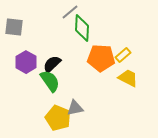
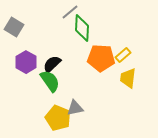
gray square: rotated 24 degrees clockwise
yellow trapezoid: rotated 110 degrees counterclockwise
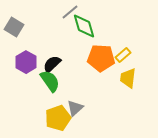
green diamond: moved 2 px right, 2 px up; rotated 20 degrees counterclockwise
gray triangle: rotated 30 degrees counterclockwise
yellow pentagon: rotated 30 degrees clockwise
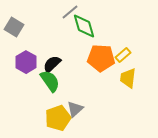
gray triangle: moved 1 px down
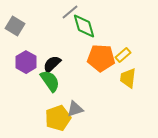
gray square: moved 1 px right, 1 px up
gray triangle: rotated 24 degrees clockwise
